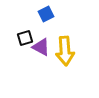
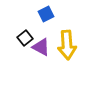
black square: rotated 21 degrees counterclockwise
yellow arrow: moved 2 px right, 6 px up
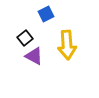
purple triangle: moved 7 px left, 9 px down
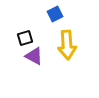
blue square: moved 9 px right
black square: rotated 21 degrees clockwise
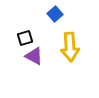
blue square: rotated 14 degrees counterclockwise
yellow arrow: moved 3 px right, 2 px down
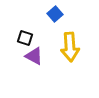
black square: rotated 35 degrees clockwise
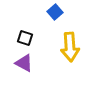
blue square: moved 2 px up
purple triangle: moved 10 px left, 7 px down
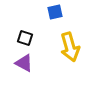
blue square: rotated 28 degrees clockwise
yellow arrow: rotated 12 degrees counterclockwise
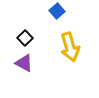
blue square: moved 2 px right, 1 px up; rotated 28 degrees counterclockwise
black square: rotated 28 degrees clockwise
